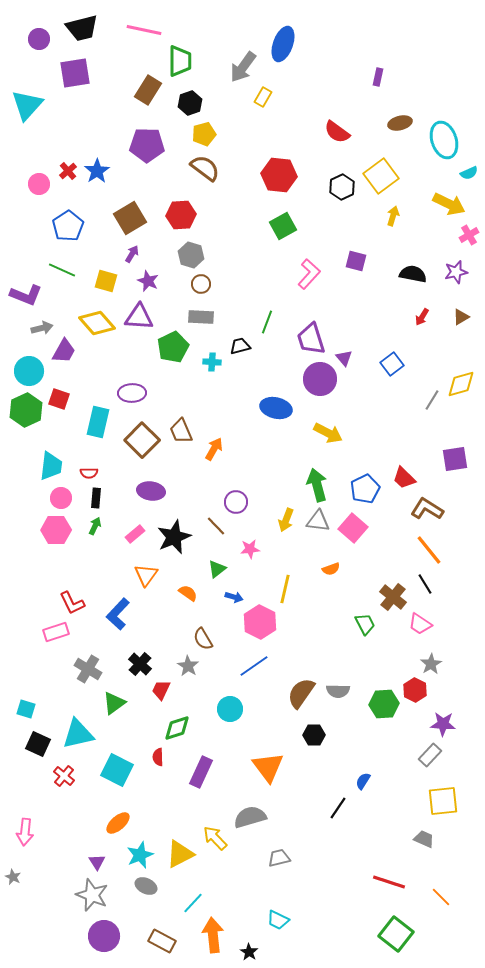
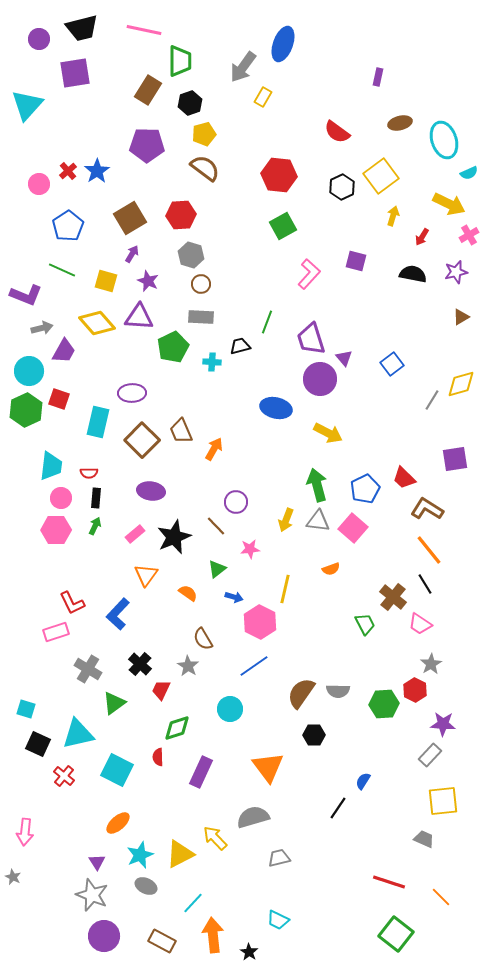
red arrow at (422, 317): moved 80 px up
gray semicircle at (250, 817): moved 3 px right
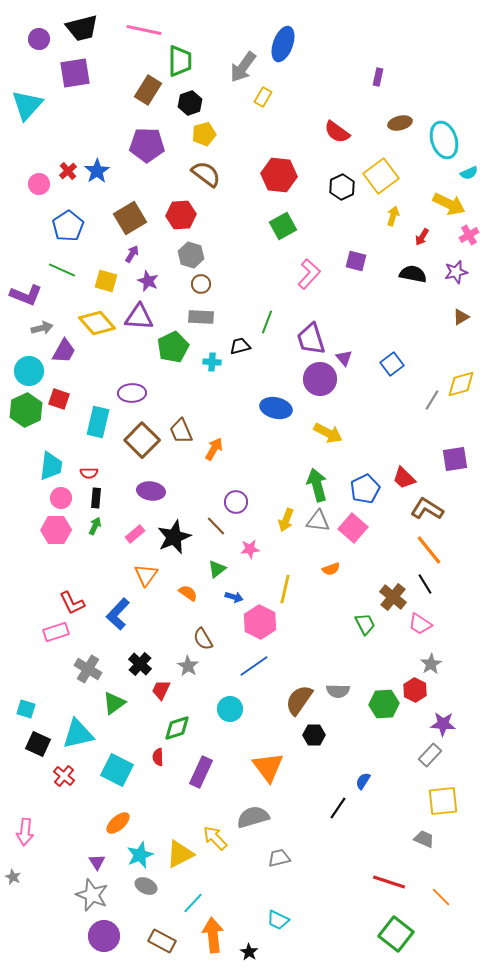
brown semicircle at (205, 168): moved 1 px right, 6 px down
brown semicircle at (301, 693): moved 2 px left, 7 px down
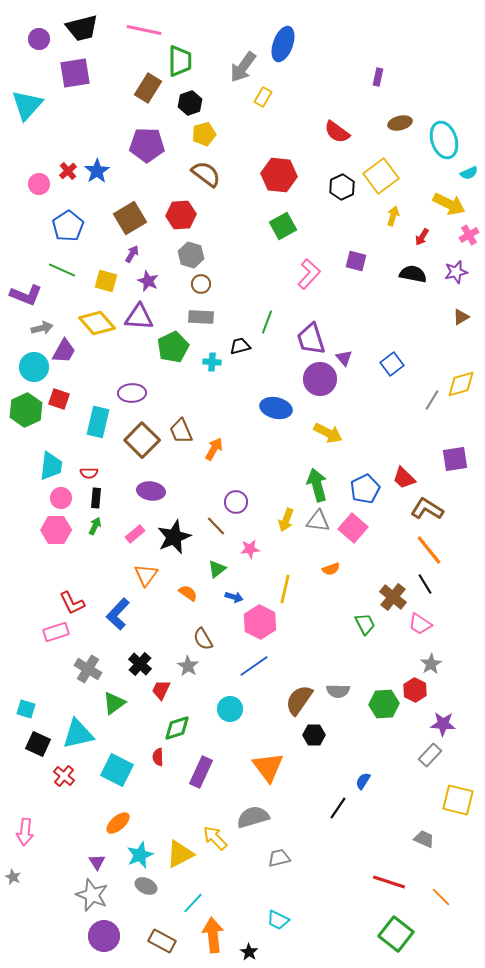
brown rectangle at (148, 90): moved 2 px up
cyan circle at (29, 371): moved 5 px right, 4 px up
yellow square at (443, 801): moved 15 px right, 1 px up; rotated 20 degrees clockwise
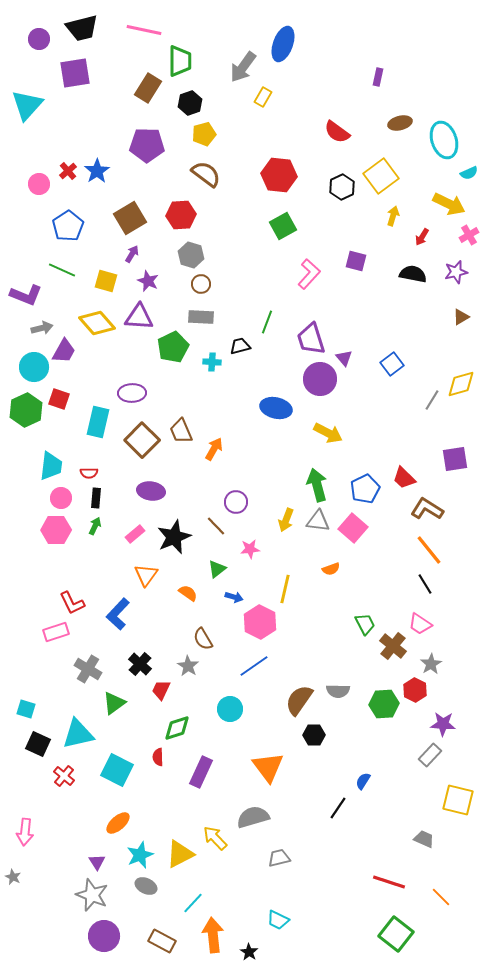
brown cross at (393, 597): moved 49 px down
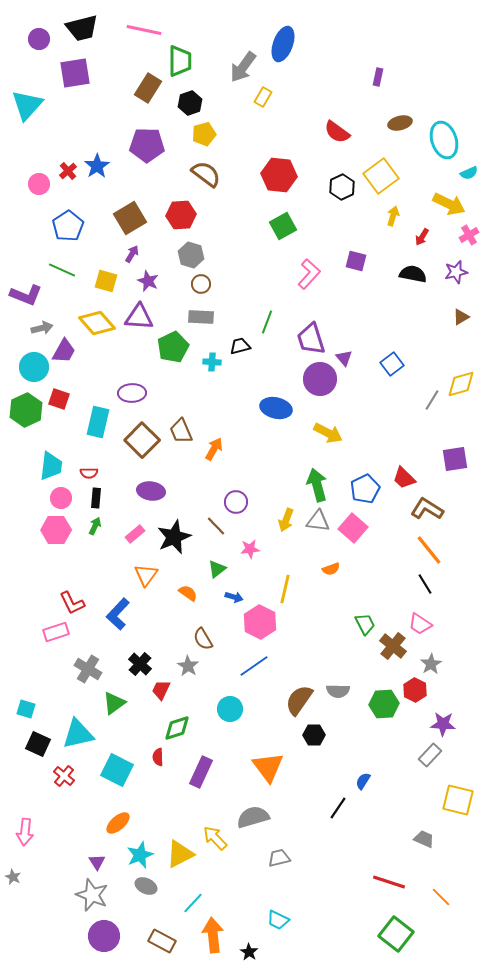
blue star at (97, 171): moved 5 px up
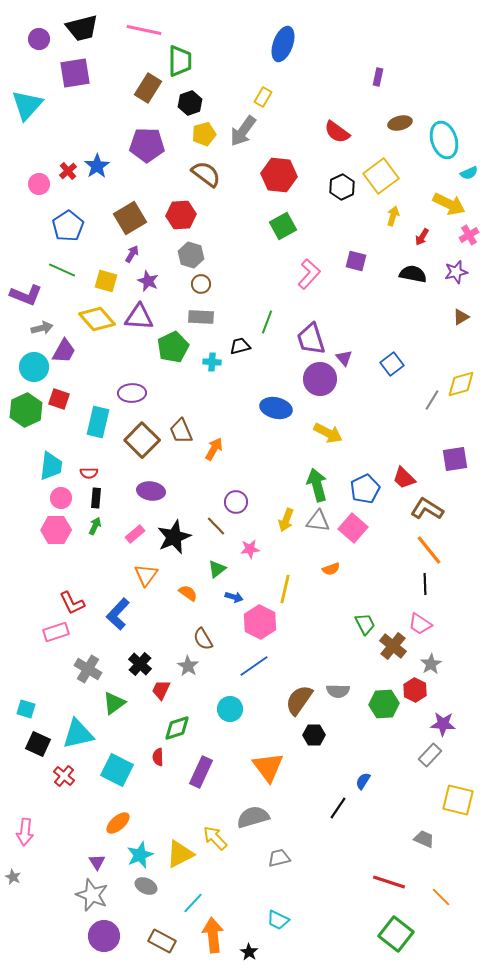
gray arrow at (243, 67): moved 64 px down
yellow diamond at (97, 323): moved 4 px up
black line at (425, 584): rotated 30 degrees clockwise
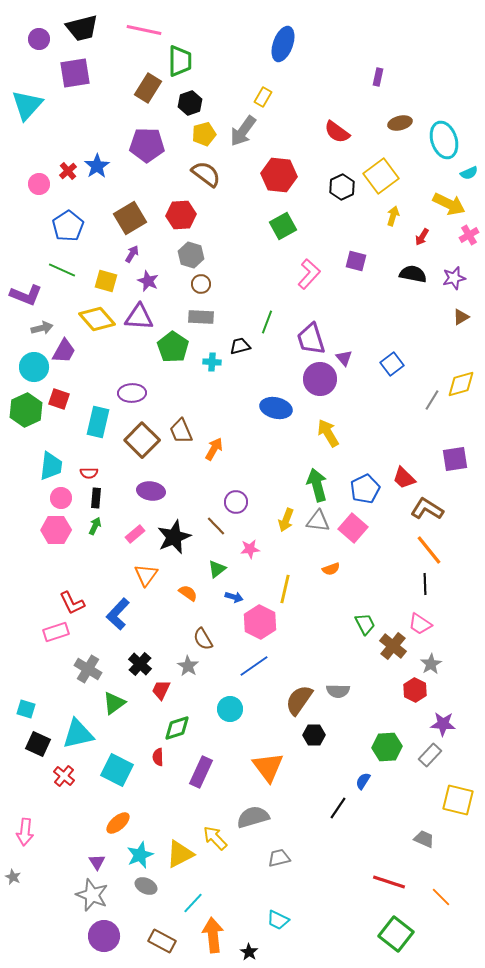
purple star at (456, 272): moved 2 px left, 6 px down
green pentagon at (173, 347): rotated 12 degrees counterclockwise
yellow arrow at (328, 433): rotated 148 degrees counterclockwise
green hexagon at (384, 704): moved 3 px right, 43 px down
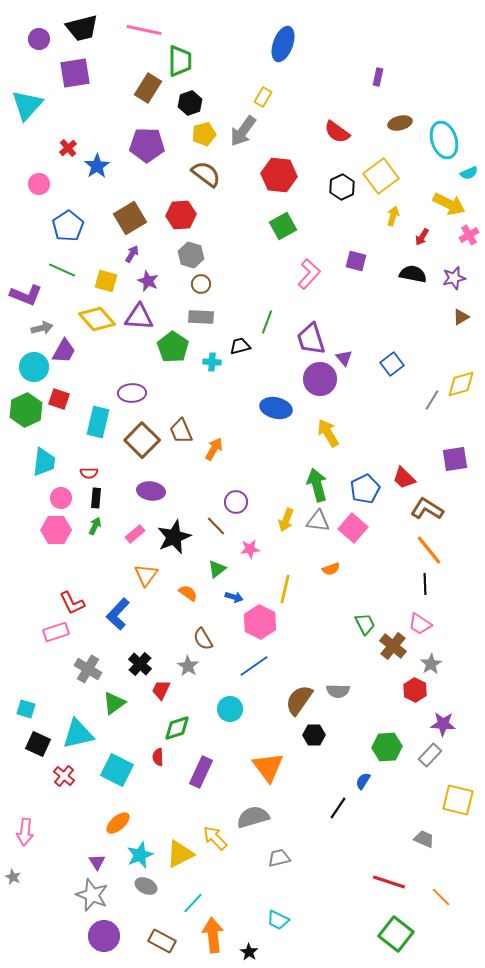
red cross at (68, 171): moved 23 px up
cyan trapezoid at (51, 466): moved 7 px left, 4 px up
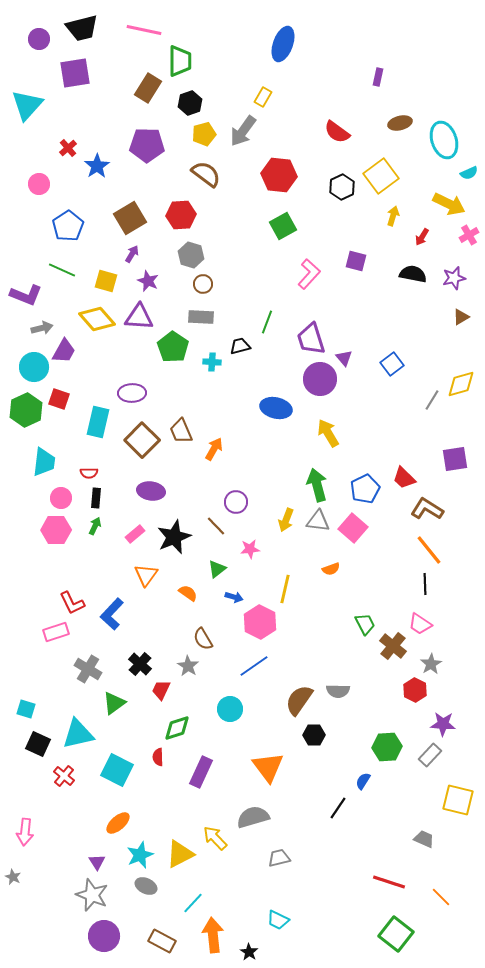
brown circle at (201, 284): moved 2 px right
blue L-shape at (118, 614): moved 6 px left
